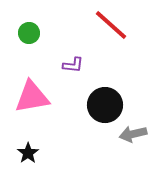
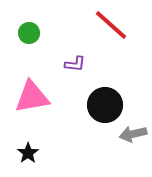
purple L-shape: moved 2 px right, 1 px up
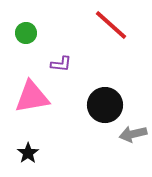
green circle: moved 3 px left
purple L-shape: moved 14 px left
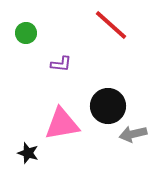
pink triangle: moved 30 px right, 27 px down
black circle: moved 3 px right, 1 px down
black star: rotated 20 degrees counterclockwise
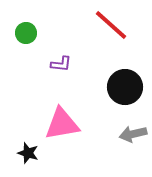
black circle: moved 17 px right, 19 px up
